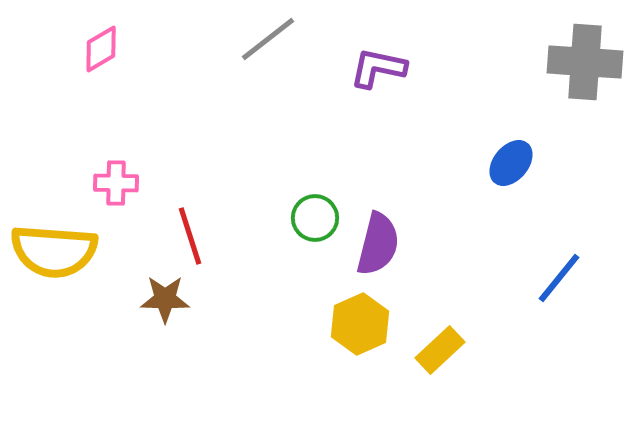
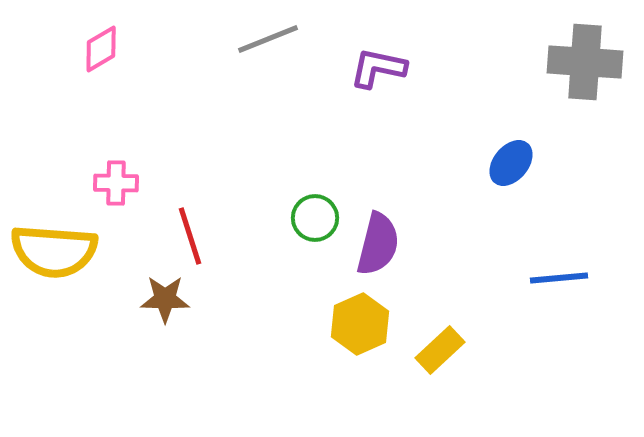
gray line: rotated 16 degrees clockwise
blue line: rotated 46 degrees clockwise
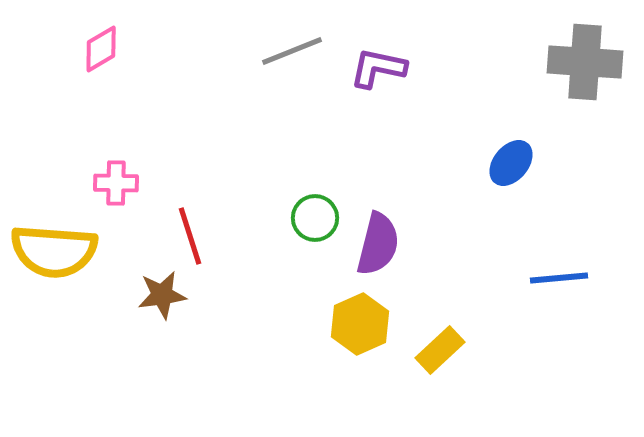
gray line: moved 24 px right, 12 px down
brown star: moved 3 px left, 4 px up; rotated 9 degrees counterclockwise
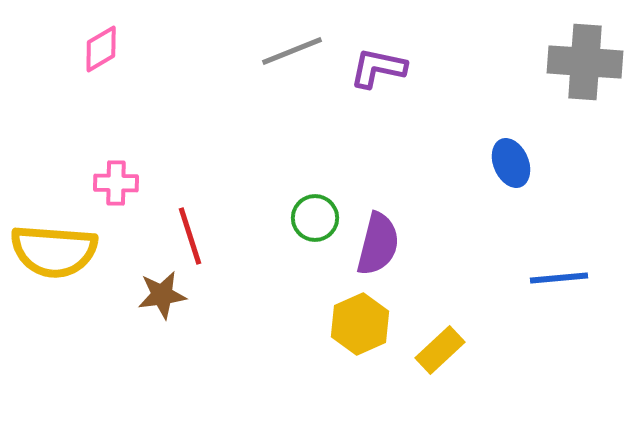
blue ellipse: rotated 63 degrees counterclockwise
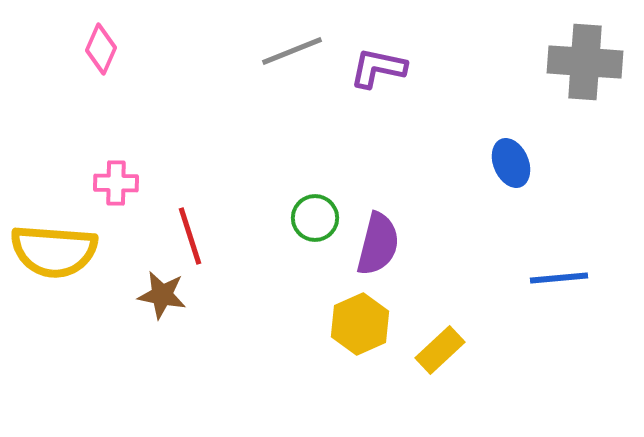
pink diamond: rotated 36 degrees counterclockwise
brown star: rotated 18 degrees clockwise
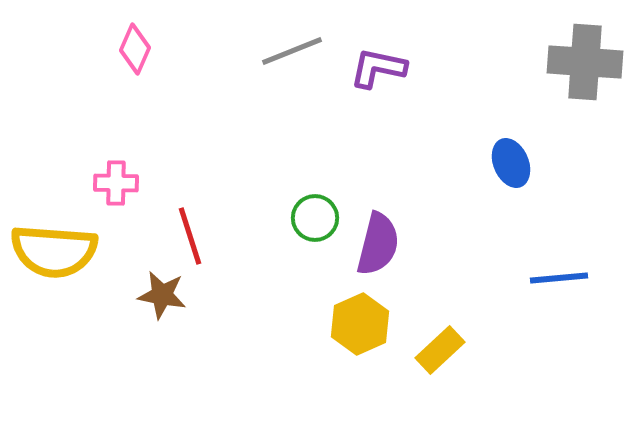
pink diamond: moved 34 px right
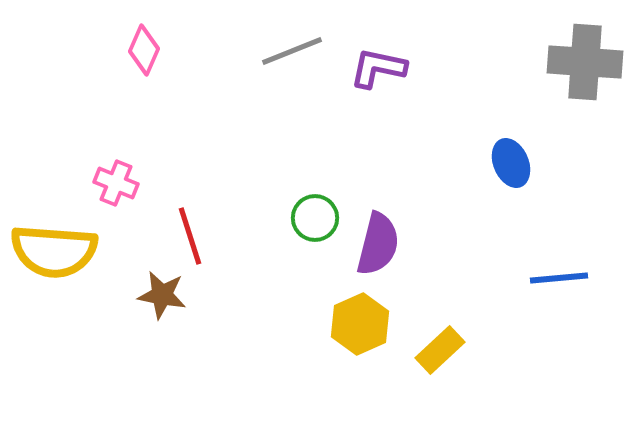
pink diamond: moved 9 px right, 1 px down
pink cross: rotated 21 degrees clockwise
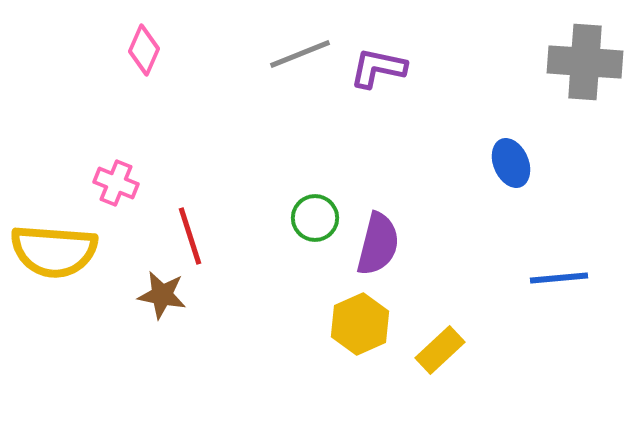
gray line: moved 8 px right, 3 px down
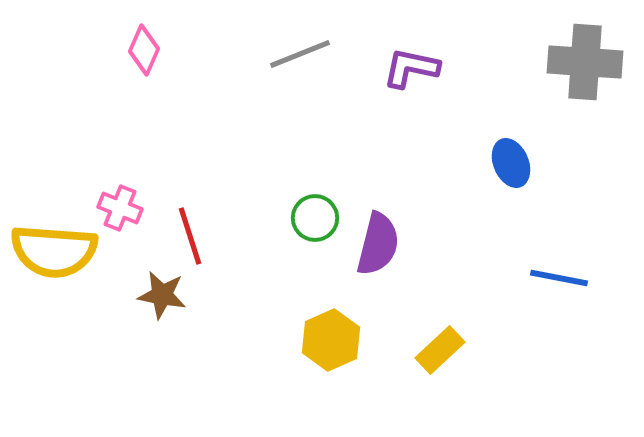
purple L-shape: moved 33 px right
pink cross: moved 4 px right, 25 px down
blue line: rotated 16 degrees clockwise
yellow hexagon: moved 29 px left, 16 px down
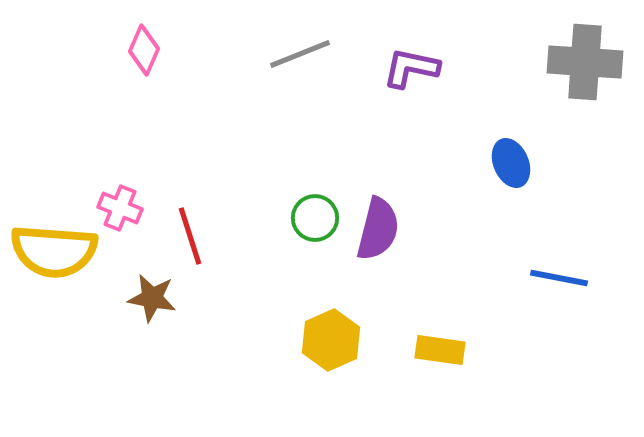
purple semicircle: moved 15 px up
brown star: moved 10 px left, 3 px down
yellow rectangle: rotated 51 degrees clockwise
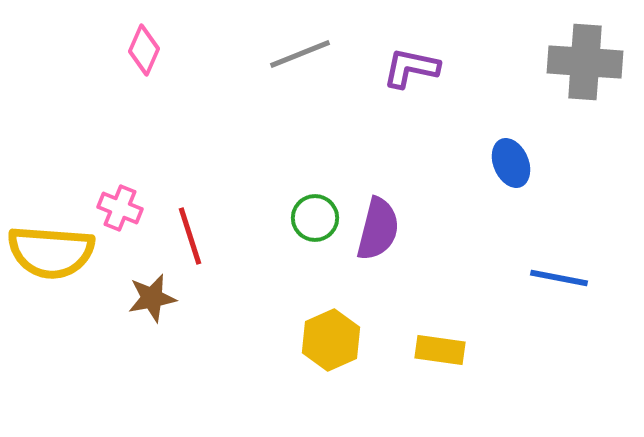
yellow semicircle: moved 3 px left, 1 px down
brown star: rotated 21 degrees counterclockwise
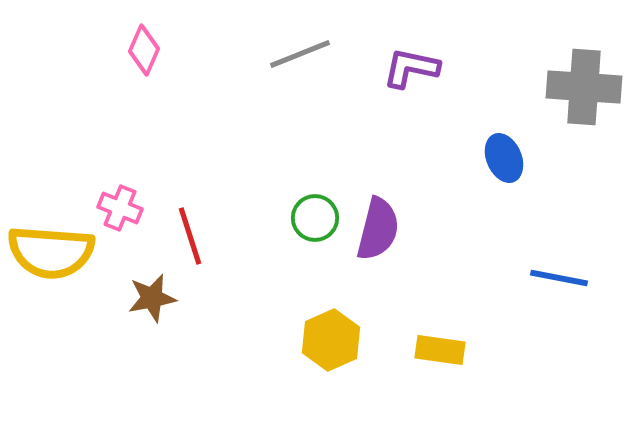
gray cross: moved 1 px left, 25 px down
blue ellipse: moved 7 px left, 5 px up
